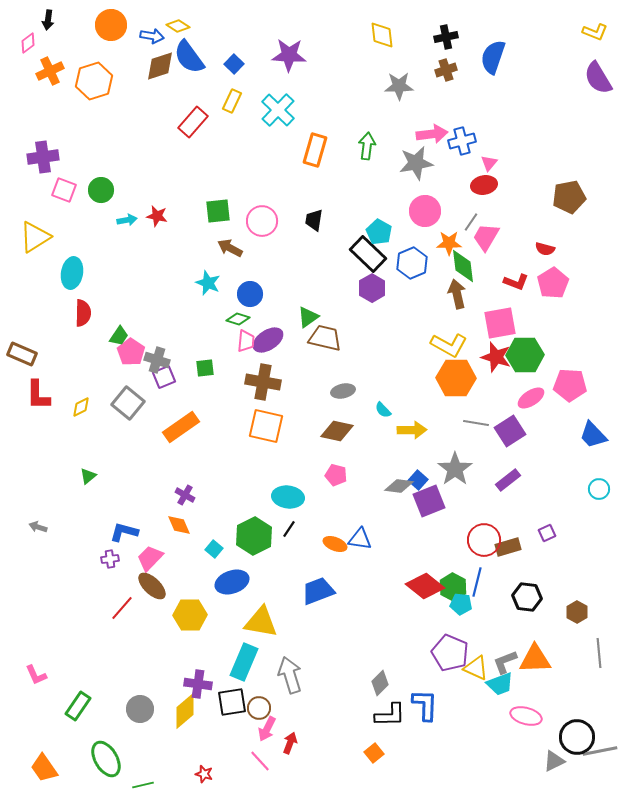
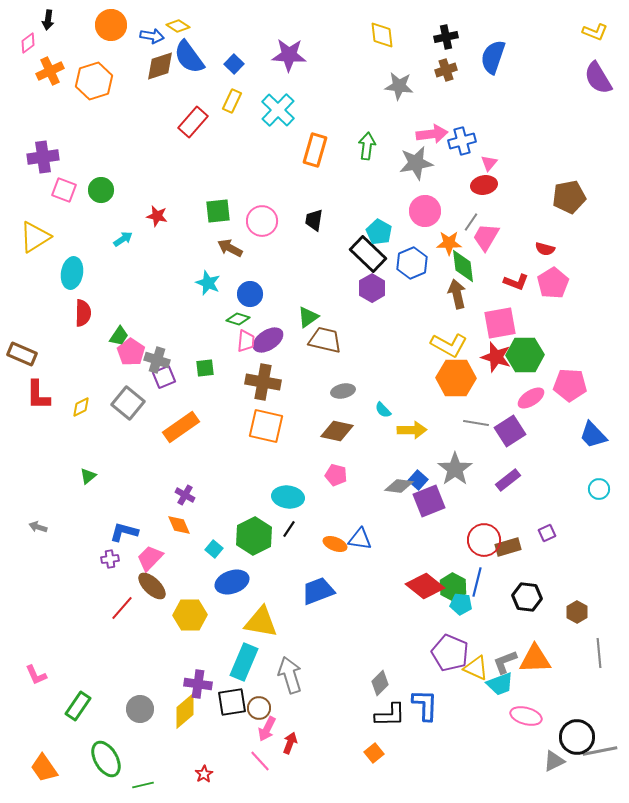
gray star at (399, 86): rotated 8 degrees clockwise
cyan arrow at (127, 220): moved 4 px left, 19 px down; rotated 24 degrees counterclockwise
brown trapezoid at (325, 338): moved 2 px down
red star at (204, 774): rotated 24 degrees clockwise
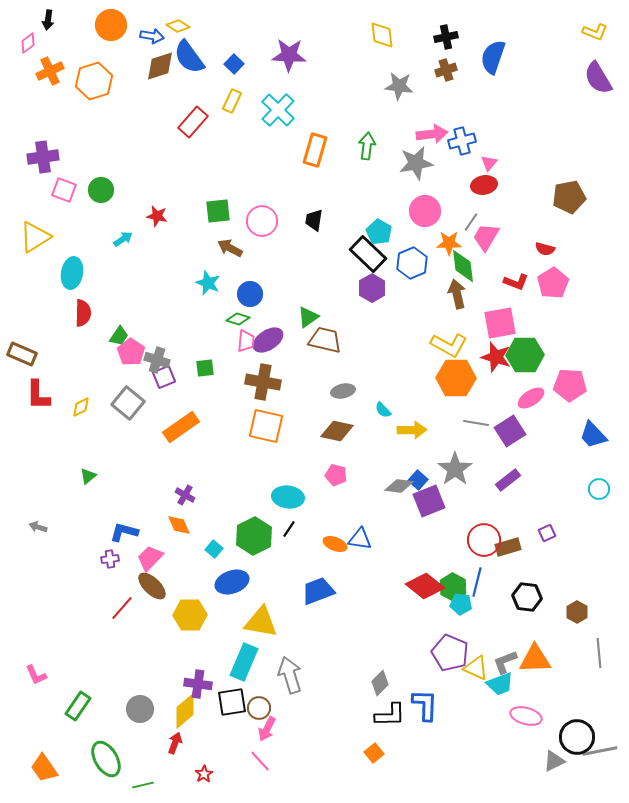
red arrow at (290, 743): moved 115 px left
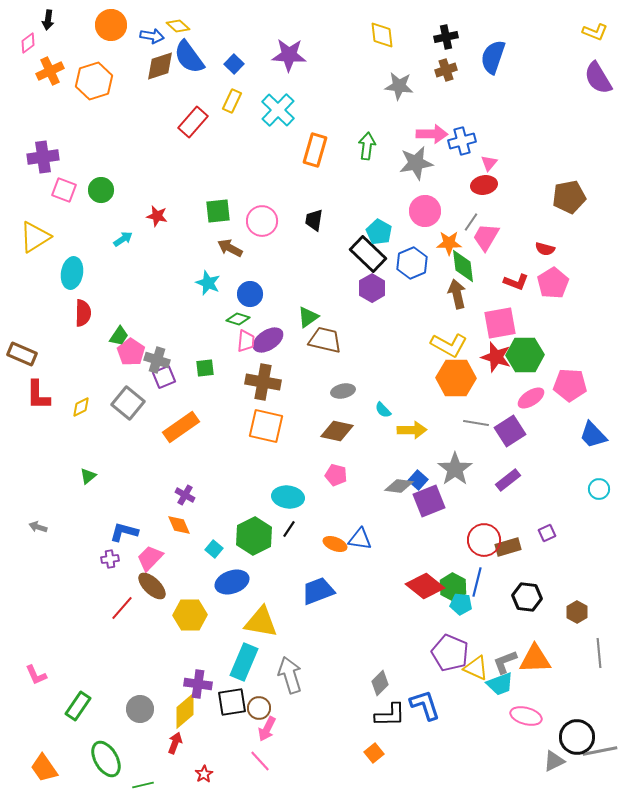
yellow diamond at (178, 26): rotated 10 degrees clockwise
pink arrow at (432, 134): rotated 8 degrees clockwise
blue L-shape at (425, 705): rotated 20 degrees counterclockwise
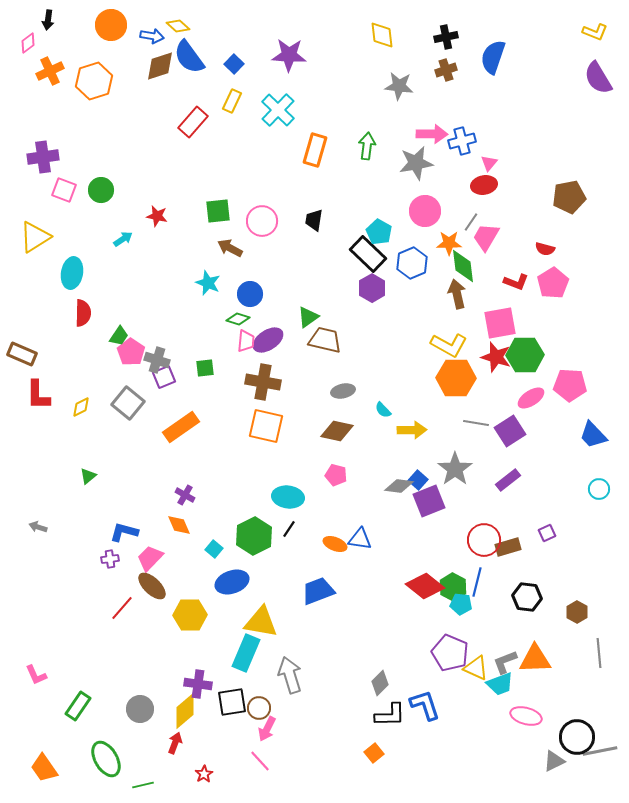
cyan rectangle at (244, 662): moved 2 px right, 9 px up
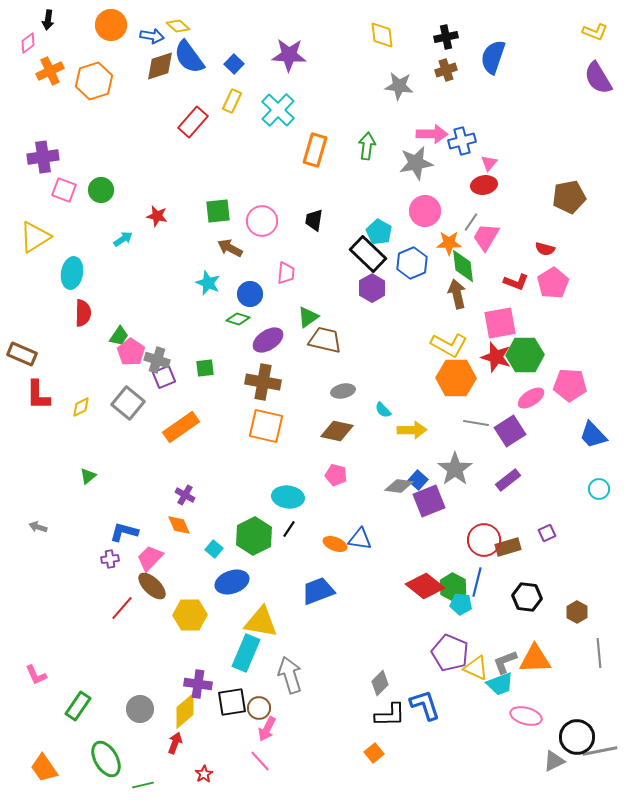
pink trapezoid at (246, 341): moved 40 px right, 68 px up
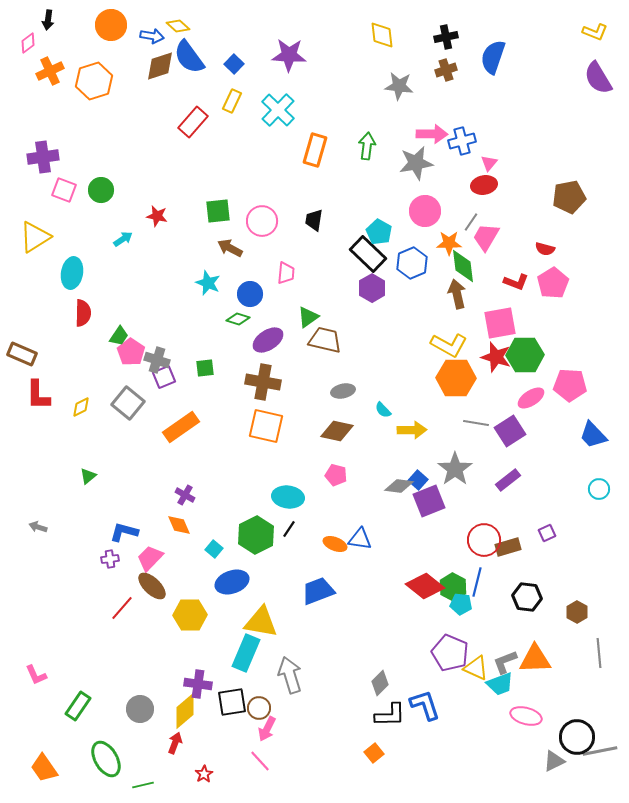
green hexagon at (254, 536): moved 2 px right, 1 px up
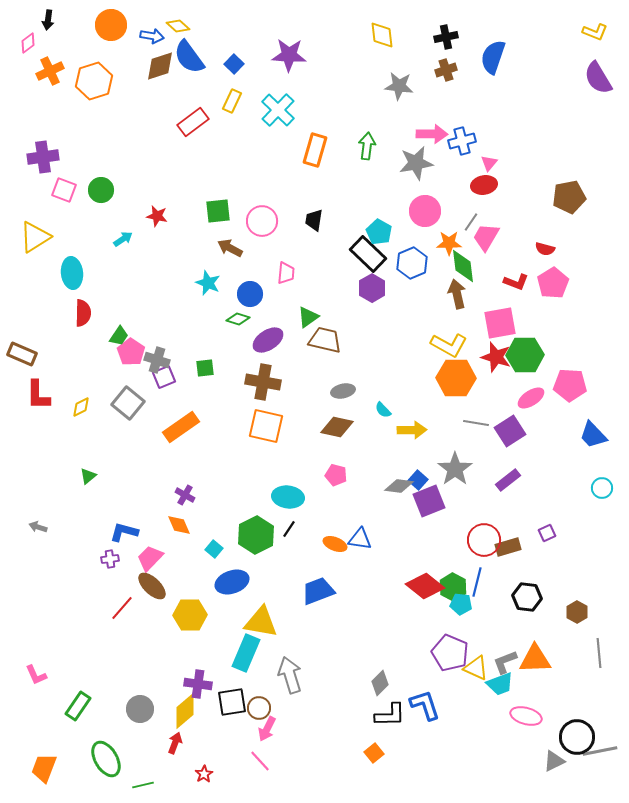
red rectangle at (193, 122): rotated 12 degrees clockwise
cyan ellipse at (72, 273): rotated 16 degrees counterclockwise
brown diamond at (337, 431): moved 4 px up
cyan circle at (599, 489): moved 3 px right, 1 px up
orange trapezoid at (44, 768): rotated 56 degrees clockwise
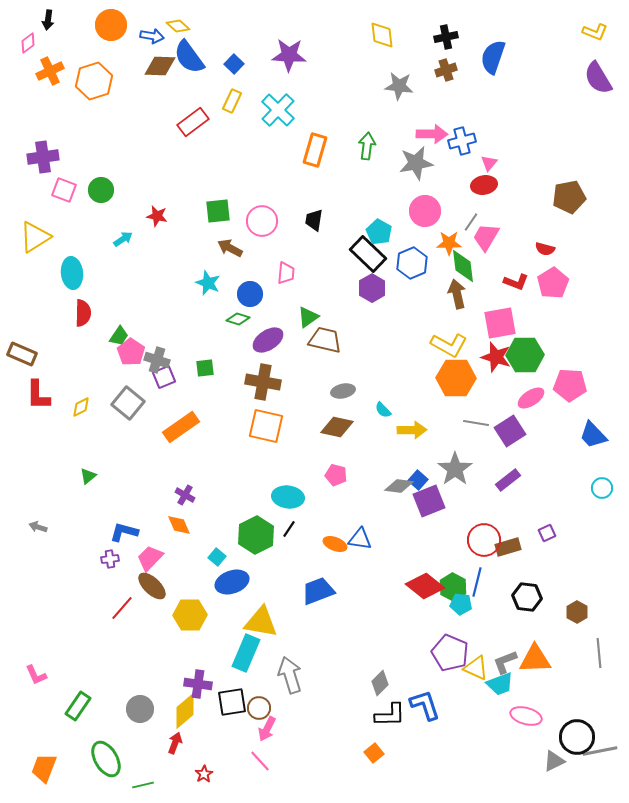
brown diamond at (160, 66): rotated 20 degrees clockwise
cyan square at (214, 549): moved 3 px right, 8 px down
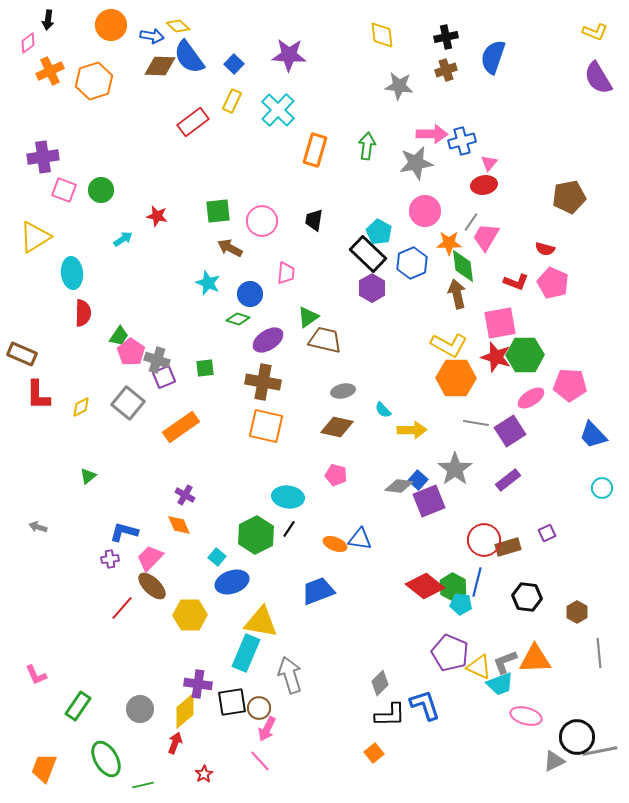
pink pentagon at (553, 283): rotated 16 degrees counterclockwise
yellow triangle at (476, 668): moved 3 px right, 1 px up
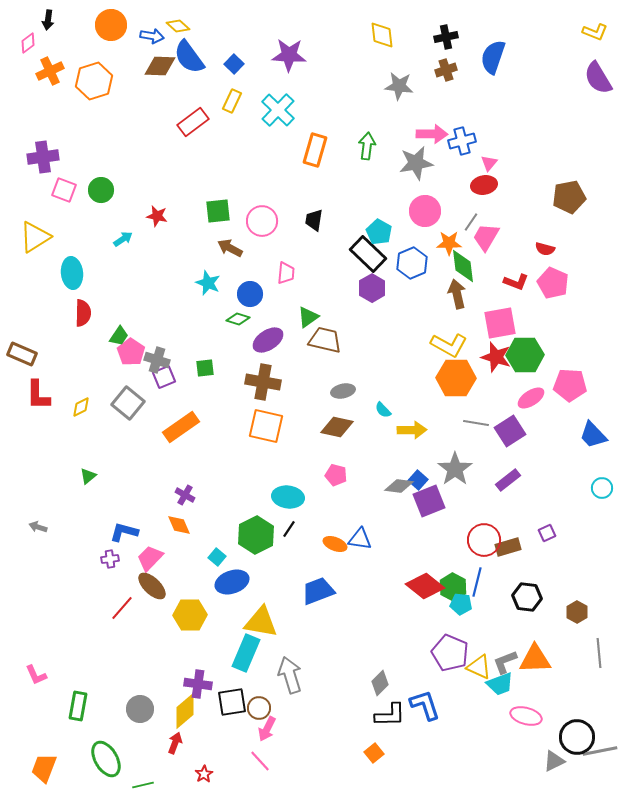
green rectangle at (78, 706): rotated 24 degrees counterclockwise
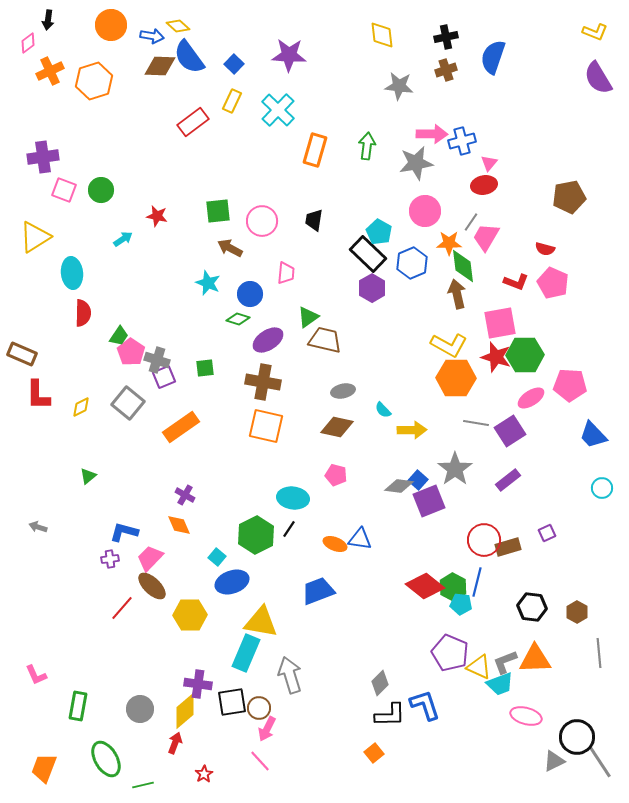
cyan ellipse at (288, 497): moved 5 px right, 1 px down
black hexagon at (527, 597): moved 5 px right, 10 px down
gray line at (600, 751): moved 11 px down; rotated 68 degrees clockwise
